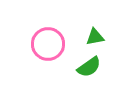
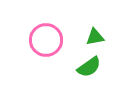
pink circle: moved 2 px left, 4 px up
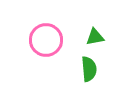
green semicircle: moved 2 px down; rotated 60 degrees counterclockwise
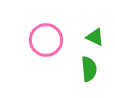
green triangle: rotated 36 degrees clockwise
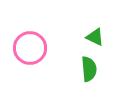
pink circle: moved 16 px left, 8 px down
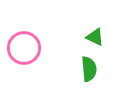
pink circle: moved 6 px left
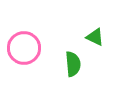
green semicircle: moved 16 px left, 5 px up
